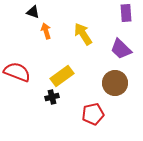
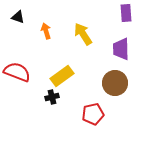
black triangle: moved 15 px left, 5 px down
purple trapezoid: rotated 45 degrees clockwise
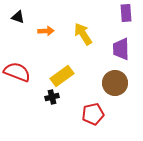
orange arrow: rotated 105 degrees clockwise
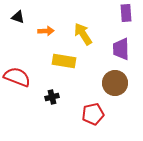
red semicircle: moved 5 px down
yellow rectangle: moved 2 px right, 15 px up; rotated 45 degrees clockwise
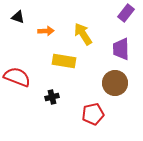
purple rectangle: rotated 42 degrees clockwise
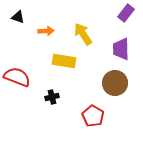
red pentagon: moved 2 px down; rotated 30 degrees counterclockwise
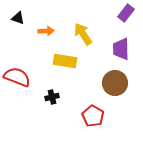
black triangle: moved 1 px down
yellow rectangle: moved 1 px right
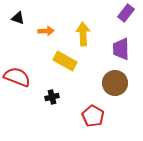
yellow arrow: rotated 30 degrees clockwise
yellow rectangle: rotated 20 degrees clockwise
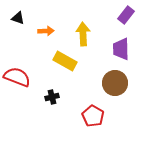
purple rectangle: moved 2 px down
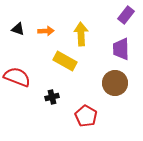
black triangle: moved 11 px down
yellow arrow: moved 2 px left
red pentagon: moved 7 px left
